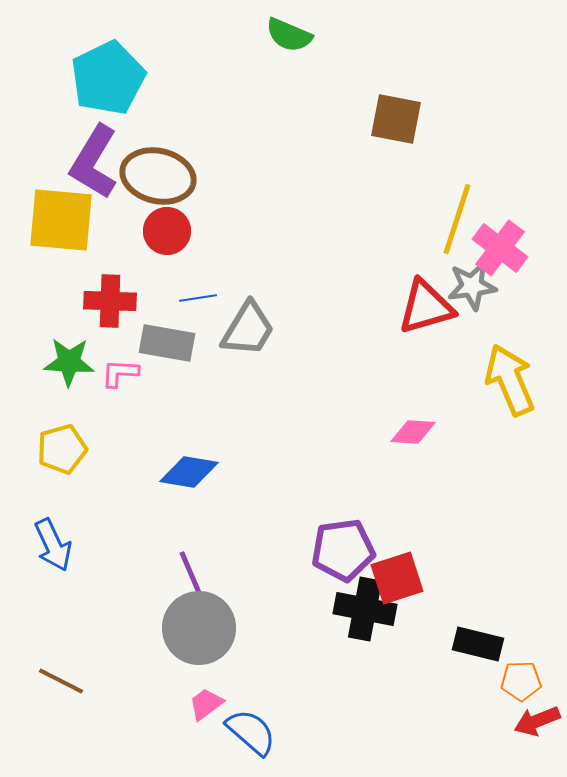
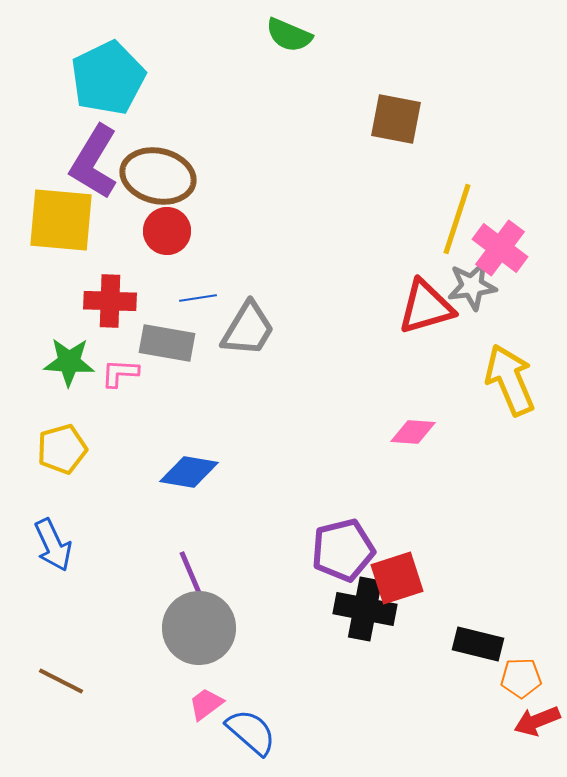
purple pentagon: rotated 6 degrees counterclockwise
orange pentagon: moved 3 px up
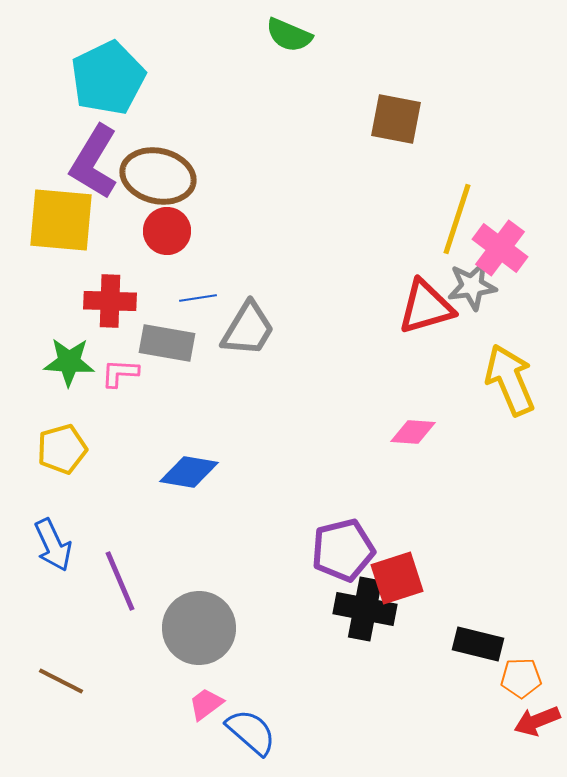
purple line: moved 74 px left
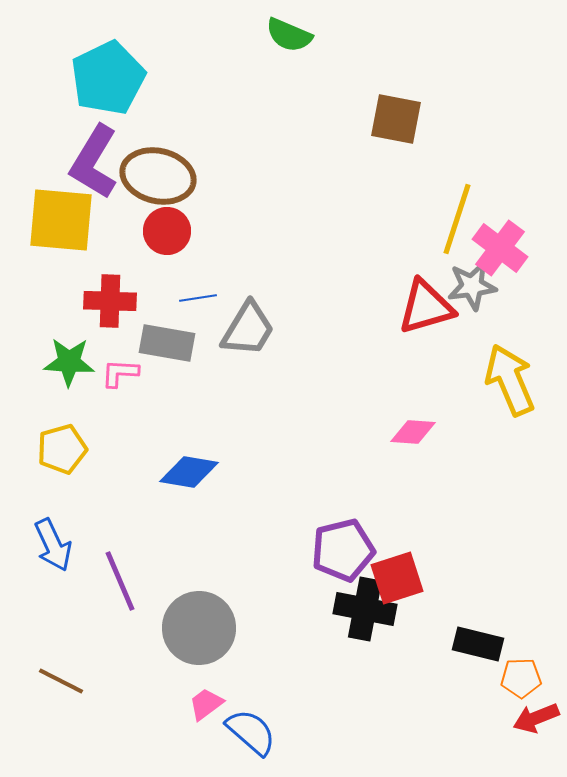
red arrow: moved 1 px left, 3 px up
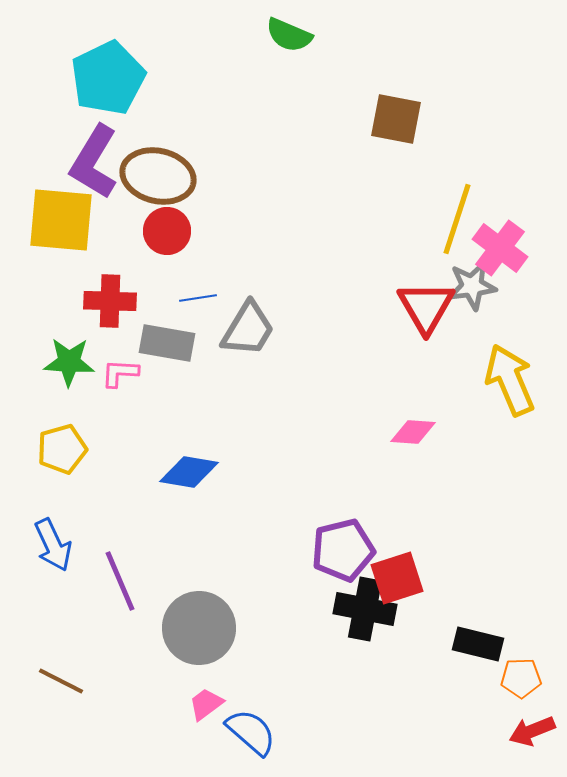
red triangle: rotated 44 degrees counterclockwise
red arrow: moved 4 px left, 13 px down
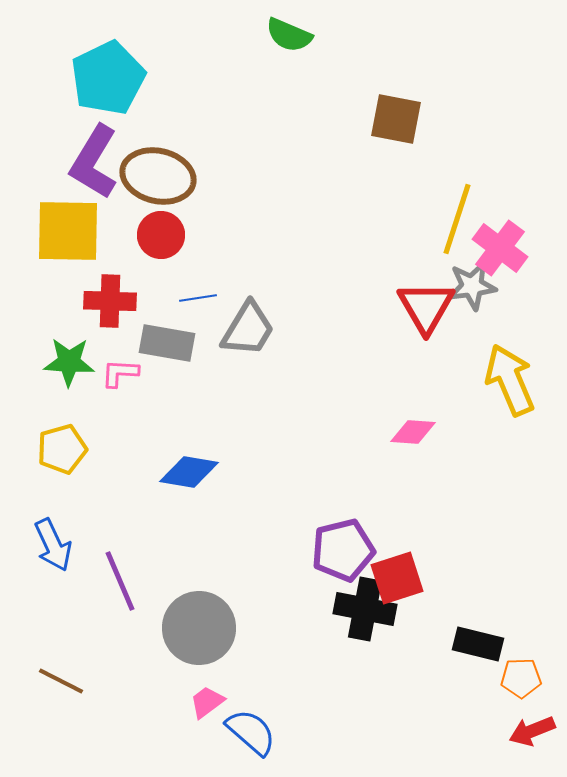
yellow square: moved 7 px right, 11 px down; rotated 4 degrees counterclockwise
red circle: moved 6 px left, 4 px down
pink trapezoid: moved 1 px right, 2 px up
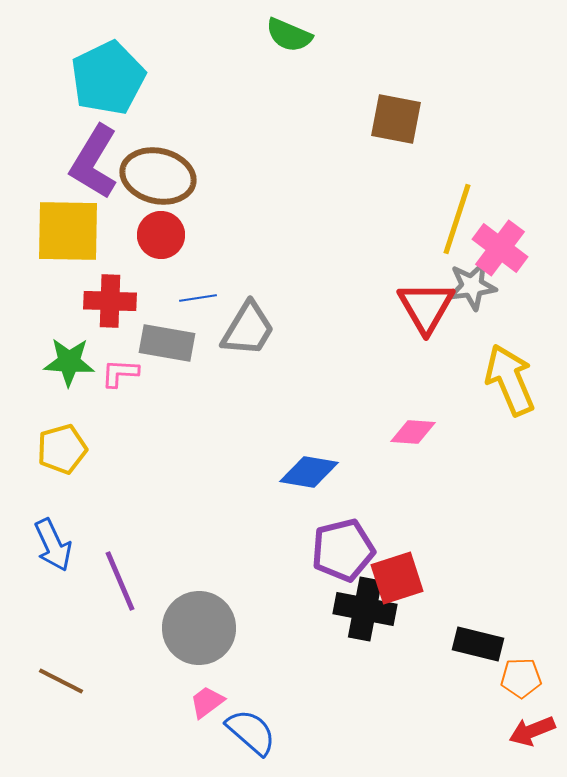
blue diamond: moved 120 px right
